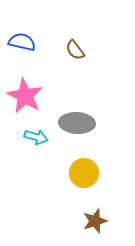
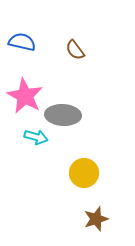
gray ellipse: moved 14 px left, 8 px up
brown star: moved 1 px right, 2 px up
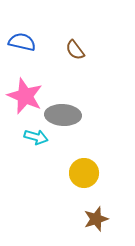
pink star: rotated 6 degrees counterclockwise
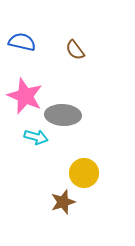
brown star: moved 33 px left, 17 px up
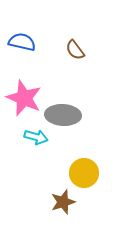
pink star: moved 1 px left, 2 px down
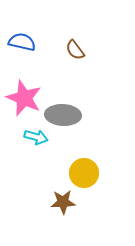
brown star: rotated 15 degrees clockwise
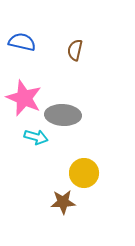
brown semicircle: rotated 50 degrees clockwise
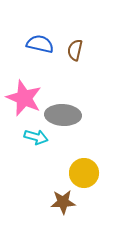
blue semicircle: moved 18 px right, 2 px down
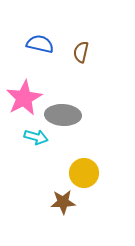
brown semicircle: moved 6 px right, 2 px down
pink star: rotated 21 degrees clockwise
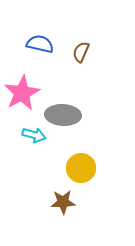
brown semicircle: rotated 10 degrees clockwise
pink star: moved 2 px left, 5 px up
cyan arrow: moved 2 px left, 2 px up
yellow circle: moved 3 px left, 5 px up
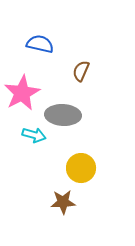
brown semicircle: moved 19 px down
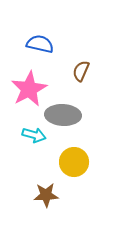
pink star: moved 7 px right, 4 px up
yellow circle: moved 7 px left, 6 px up
brown star: moved 17 px left, 7 px up
